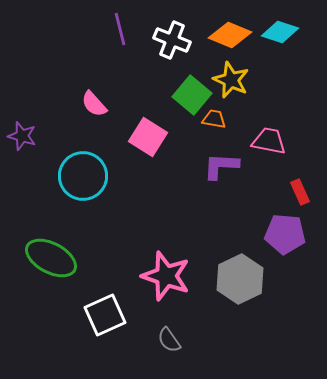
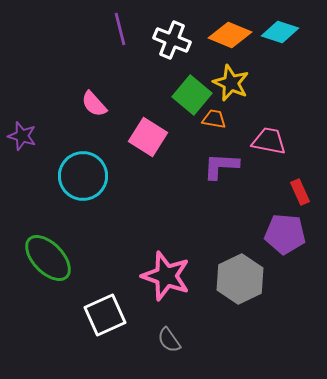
yellow star: moved 3 px down
green ellipse: moved 3 px left; rotated 18 degrees clockwise
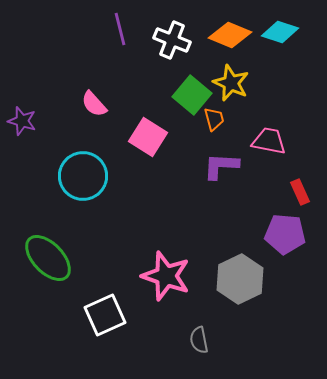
orange trapezoid: rotated 65 degrees clockwise
purple star: moved 15 px up
gray semicircle: moved 30 px right; rotated 24 degrees clockwise
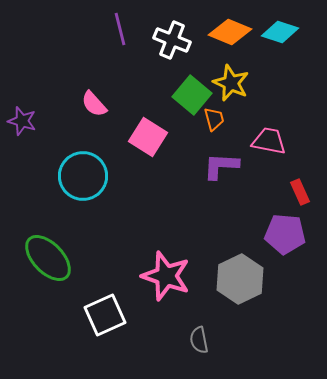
orange diamond: moved 3 px up
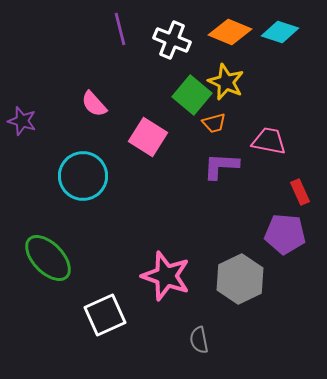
yellow star: moved 5 px left, 1 px up
orange trapezoid: moved 4 px down; rotated 90 degrees clockwise
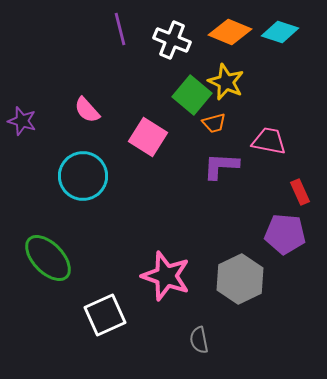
pink semicircle: moved 7 px left, 6 px down
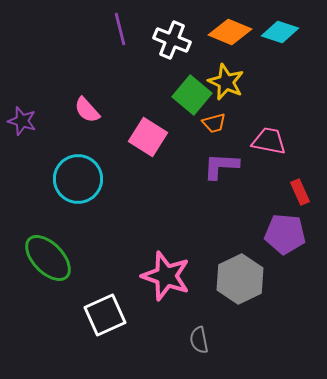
cyan circle: moved 5 px left, 3 px down
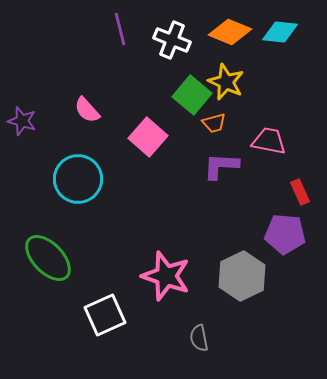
cyan diamond: rotated 12 degrees counterclockwise
pink square: rotated 9 degrees clockwise
gray hexagon: moved 2 px right, 3 px up
gray semicircle: moved 2 px up
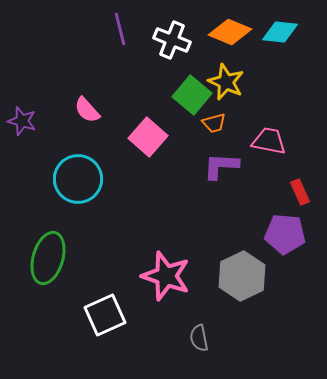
green ellipse: rotated 60 degrees clockwise
